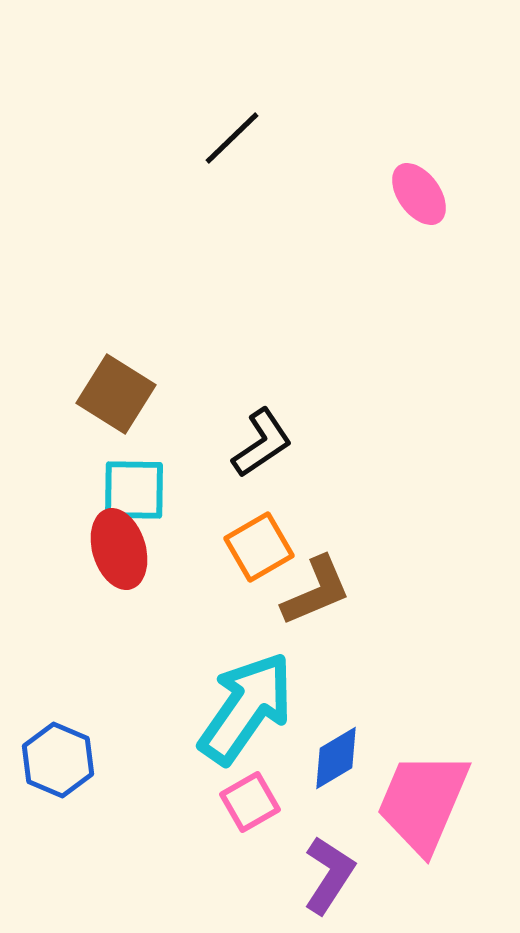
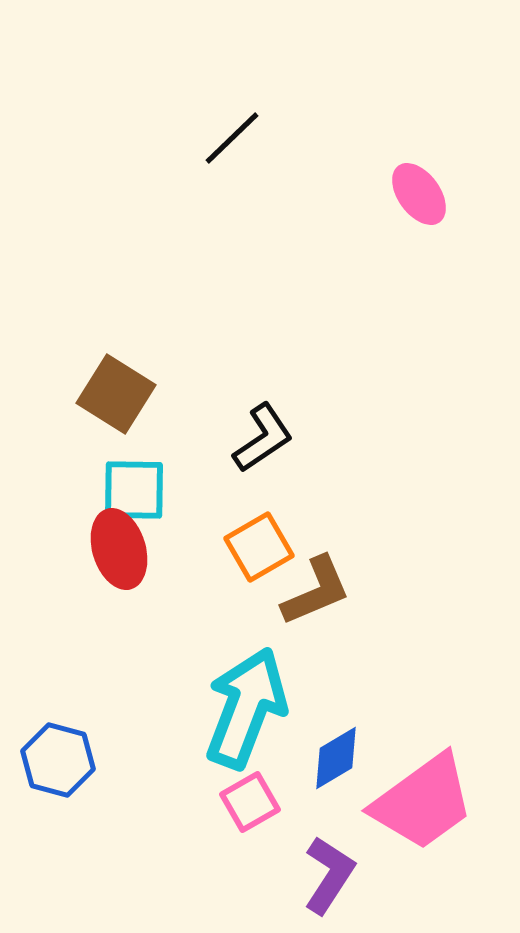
black L-shape: moved 1 px right, 5 px up
cyan arrow: rotated 14 degrees counterclockwise
blue hexagon: rotated 8 degrees counterclockwise
pink trapezoid: rotated 149 degrees counterclockwise
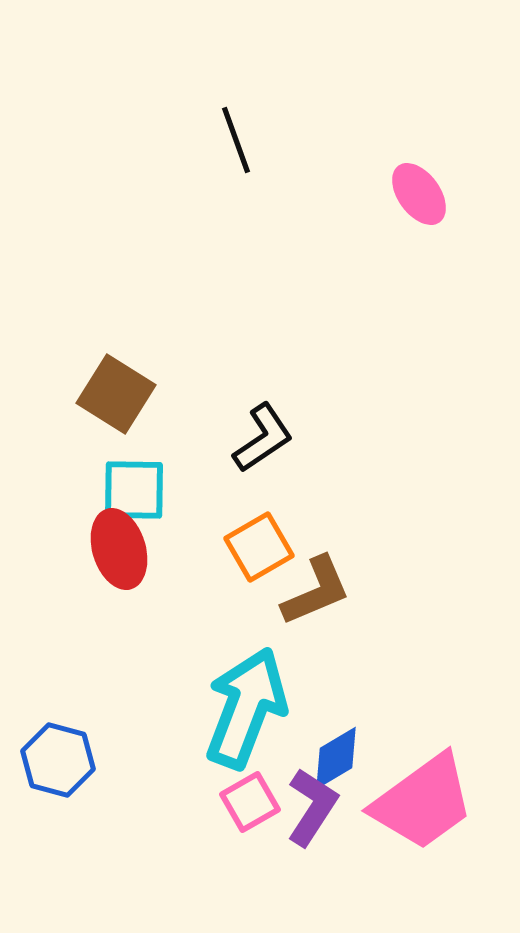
black line: moved 4 px right, 2 px down; rotated 66 degrees counterclockwise
purple L-shape: moved 17 px left, 68 px up
